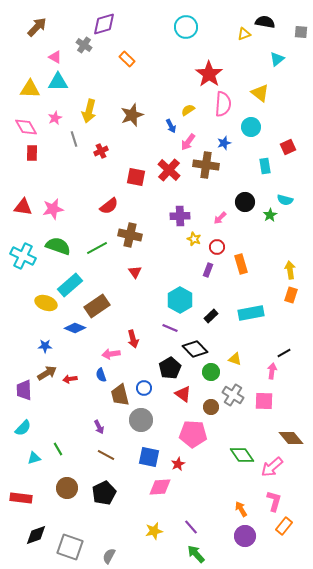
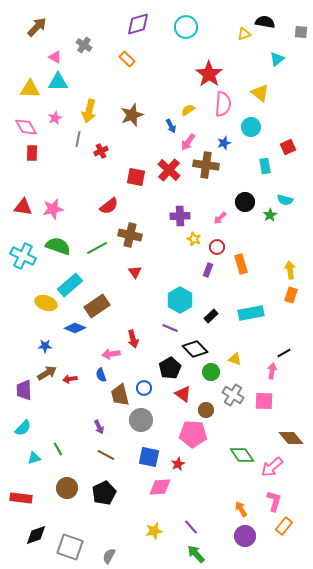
purple diamond at (104, 24): moved 34 px right
gray line at (74, 139): moved 4 px right; rotated 28 degrees clockwise
brown circle at (211, 407): moved 5 px left, 3 px down
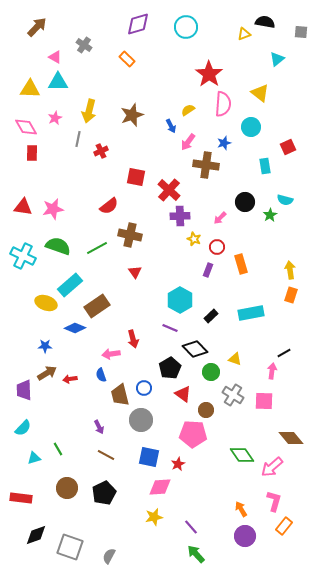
red cross at (169, 170): moved 20 px down
yellow star at (154, 531): moved 14 px up
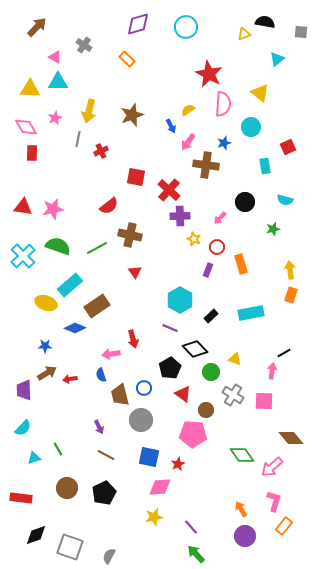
red star at (209, 74): rotated 8 degrees counterclockwise
green star at (270, 215): moved 3 px right, 14 px down; rotated 16 degrees clockwise
cyan cross at (23, 256): rotated 20 degrees clockwise
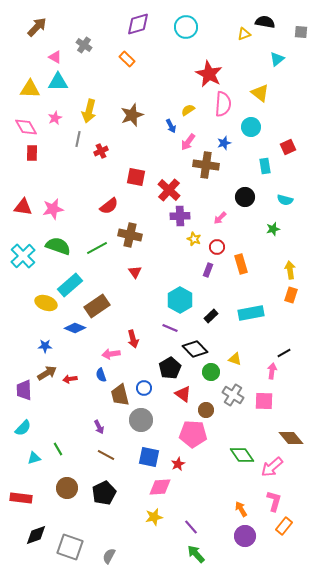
black circle at (245, 202): moved 5 px up
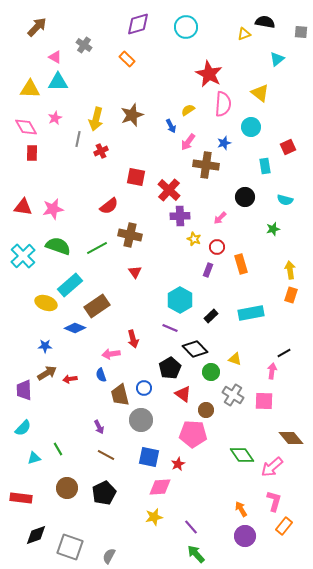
yellow arrow at (89, 111): moved 7 px right, 8 px down
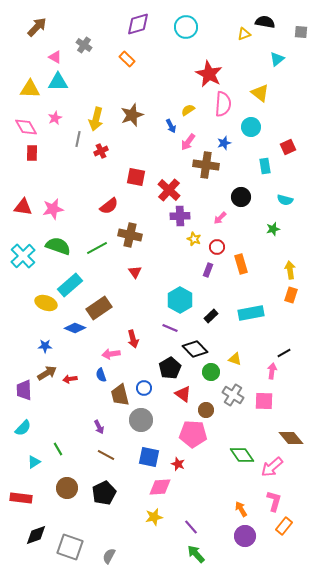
black circle at (245, 197): moved 4 px left
brown rectangle at (97, 306): moved 2 px right, 2 px down
cyan triangle at (34, 458): moved 4 px down; rotated 16 degrees counterclockwise
red star at (178, 464): rotated 24 degrees counterclockwise
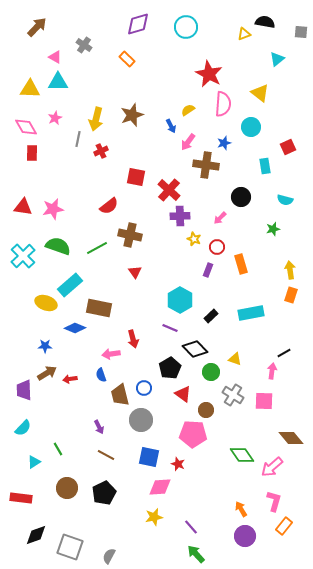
brown rectangle at (99, 308): rotated 45 degrees clockwise
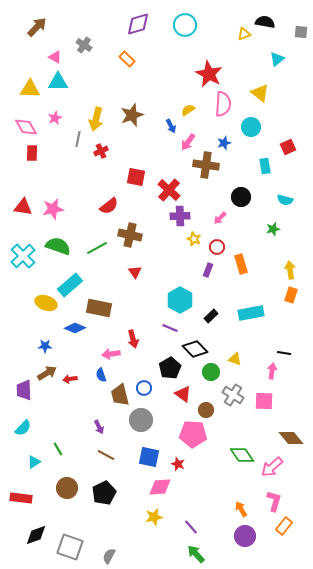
cyan circle at (186, 27): moved 1 px left, 2 px up
black line at (284, 353): rotated 40 degrees clockwise
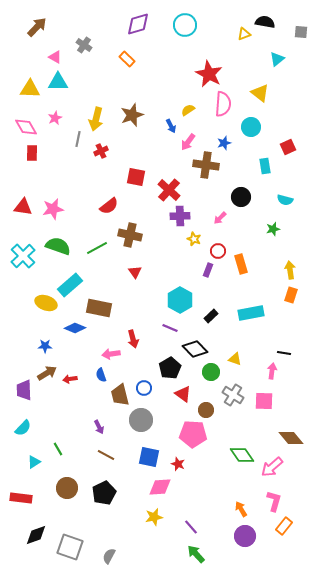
red circle at (217, 247): moved 1 px right, 4 px down
